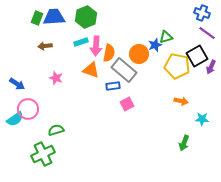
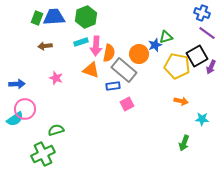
blue arrow: rotated 35 degrees counterclockwise
pink circle: moved 3 px left
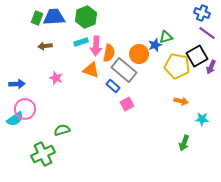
blue rectangle: rotated 48 degrees clockwise
green semicircle: moved 6 px right
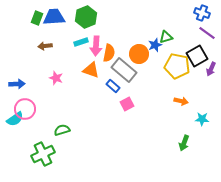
purple arrow: moved 2 px down
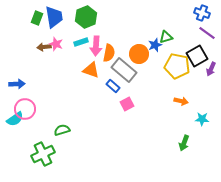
blue trapezoid: rotated 85 degrees clockwise
brown arrow: moved 1 px left, 1 px down
pink star: moved 34 px up
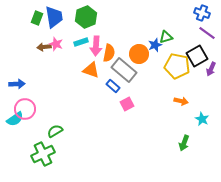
cyan star: rotated 24 degrees clockwise
green semicircle: moved 7 px left, 1 px down; rotated 14 degrees counterclockwise
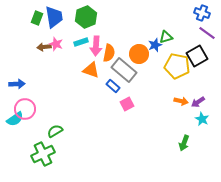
purple arrow: moved 13 px left, 33 px down; rotated 32 degrees clockwise
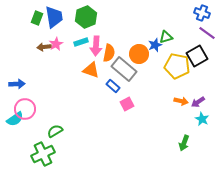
pink star: rotated 24 degrees clockwise
gray rectangle: moved 1 px up
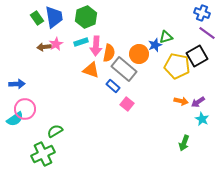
green rectangle: rotated 56 degrees counterclockwise
pink square: rotated 24 degrees counterclockwise
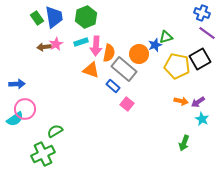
black square: moved 3 px right, 3 px down
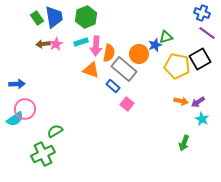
brown arrow: moved 1 px left, 3 px up
